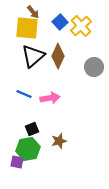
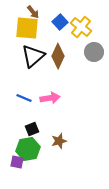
yellow cross: moved 1 px down; rotated 10 degrees counterclockwise
gray circle: moved 15 px up
blue line: moved 4 px down
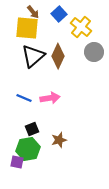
blue square: moved 1 px left, 8 px up
brown star: moved 1 px up
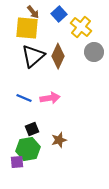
purple square: rotated 16 degrees counterclockwise
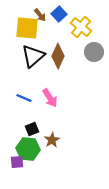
brown arrow: moved 7 px right, 3 px down
pink arrow: rotated 66 degrees clockwise
brown star: moved 7 px left; rotated 14 degrees counterclockwise
green hexagon: rotated 15 degrees clockwise
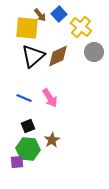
brown diamond: rotated 40 degrees clockwise
black square: moved 4 px left, 3 px up
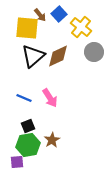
green hexagon: moved 4 px up; rotated 15 degrees counterclockwise
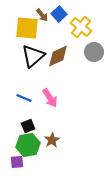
brown arrow: moved 2 px right
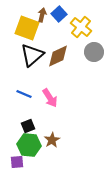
brown arrow: rotated 128 degrees counterclockwise
yellow square: rotated 15 degrees clockwise
black triangle: moved 1 px left, 1 px up
blue line: moved 4 px up
green hexagon: moved 1 px right; rotated 15 degrees clockwise
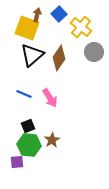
brown arrow: moved 5 px left
brown diamond: moved 1 px right, 2 px down; rotated 30 degrees counterclockwise
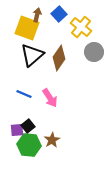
black square: rotated 16 degrees counterclockwise
purple square: moved 32 px up
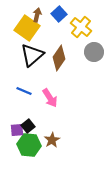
yellow square: rotated 15 degrees clockwise
blue line: moved 3 px up
